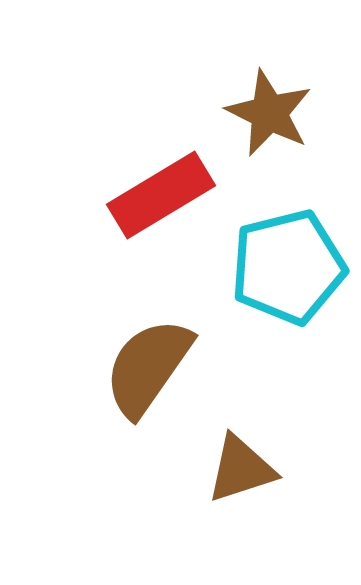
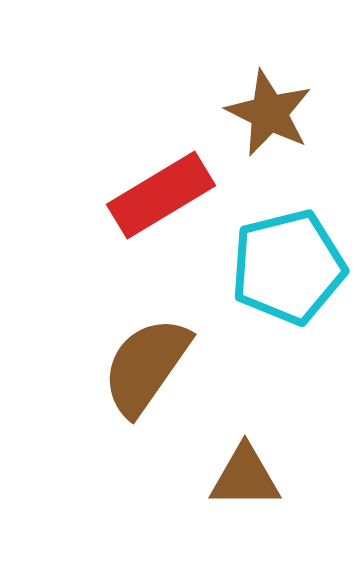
brown semicircle: moved 2 px left, 1 px up
brown triangle: moved 4 px right, 8 px down; rotated 18 degrees clockwise
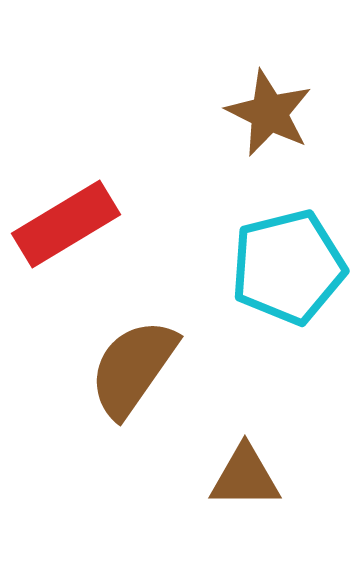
red rectangle: moved 95 px left, 29 px down
brown semicircle: moved 13 px left, 2 px down
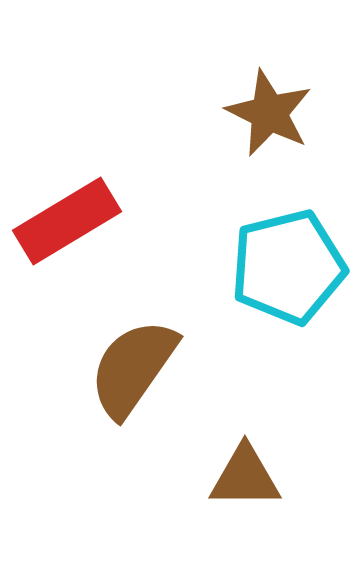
red rectangle: moved 1 px right, 3 px up
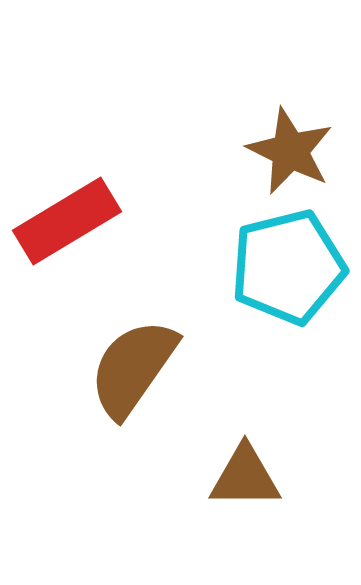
brown star: moved 21 px right, 38 px down
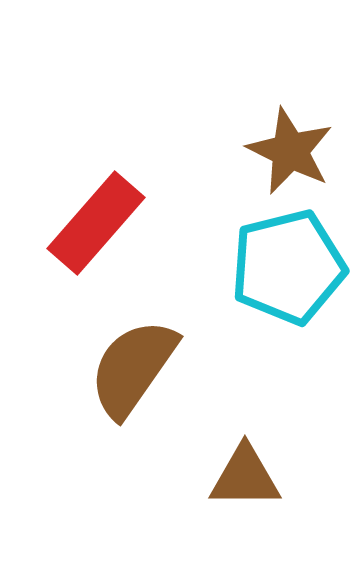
red rectangle: moved 29 px right, 2 px down; rotated 18 degrees counterclockwise
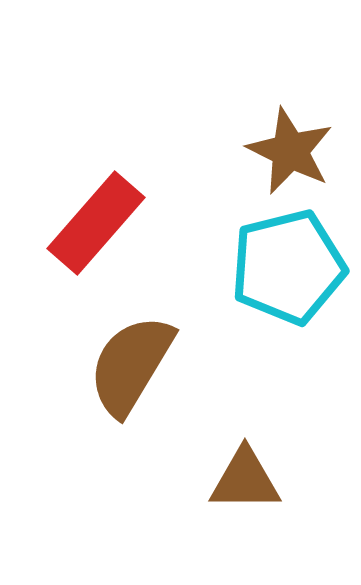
brown semicircle: moved 2 px left, 3 px up; rotated 4 degrees counterclockwise
brown triangle: moved 3 px down
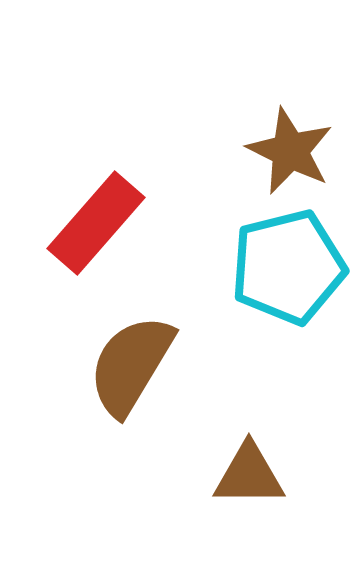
brown triangle: moved 4 px right, 5 px up
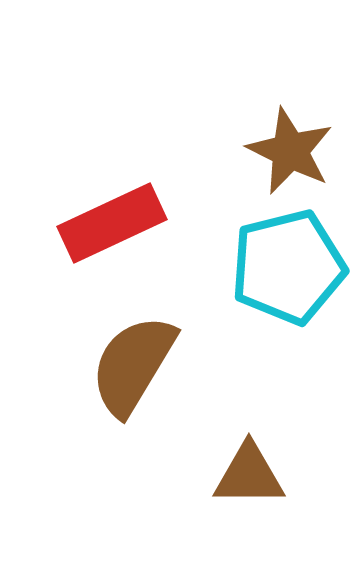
red rectangle: moved 16 px right; rotated 24 degrees clockwise
brown semicircle: moved 2 px right
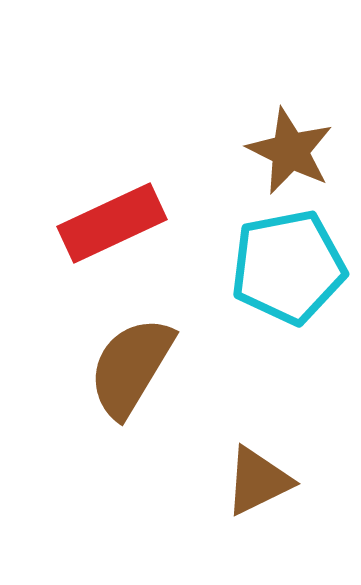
cyan pentagon: rotated 3 degrees clockwise
brown semicircle: moved 2 px left, 2 px down
brown triangle: moved 9 px right, 6 px down; rotated 26 degrees counterclockwise
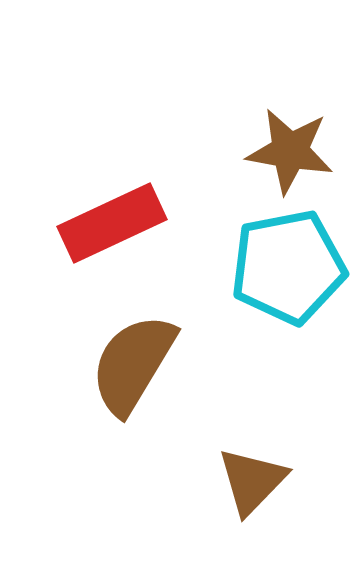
brown star: rotated 16 degrees counterclockwise
brown semicircle: moved 2 px right, 3 px up
brown triangle: moved 6 px left; rotated 20 degrees counterclockwise
